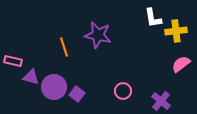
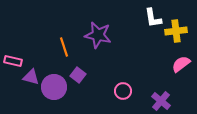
purple square: moved 1 px right, 19 px up
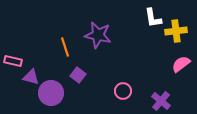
orange line: moved 1 px right
purple circle: moved 3 px left, 6 px down
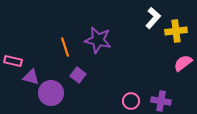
white L-shape: rotated 130 degrees counterclockwise
purple star: moved 5 px down
pink semicircle: moved 2 px right, 1 px up
pink circle: moved 8 px right, 10 px down
purple cross: rotated 30 degrees counterclockwise
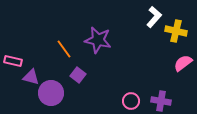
white L-shape: moved 1 px right, 1 px up
yellow cross: rotated 20 degrees clockwise
orange line: moved 1 px left, 2 px down; rotated 18 degrees counterclockwise
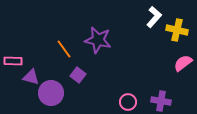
yellow cross: moved 1 px right, 1 px up
pink rectangle: rotated 12 degrees counterclockwise
pink circle: moved 3 px left, 1 px down
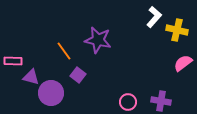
orange line: moved 2 px down
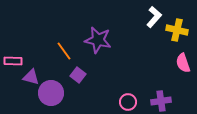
pink semicircle: rotated 72 degrees counterclockwise
purple cross: rotated 18 degrees counterclockwise
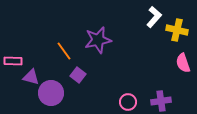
purple star: rotated 24 degrees counterclockwise
